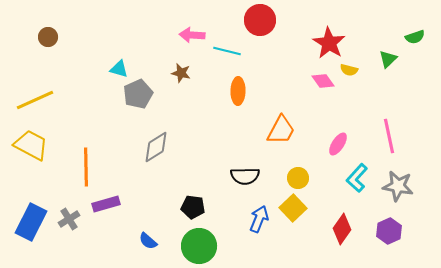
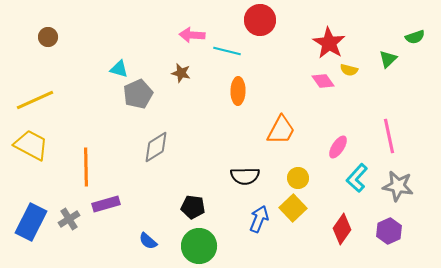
pink ellipse: moved 3 px down
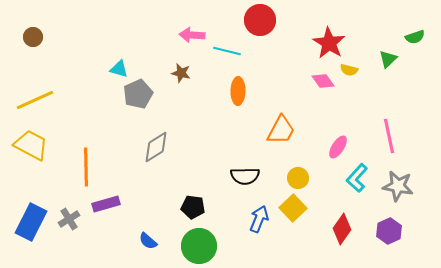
brown circle: moved 15 px left
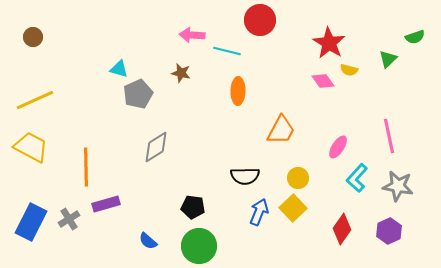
yellow trapezoid: moved 2 px down
blue arrow: moved 7 px up
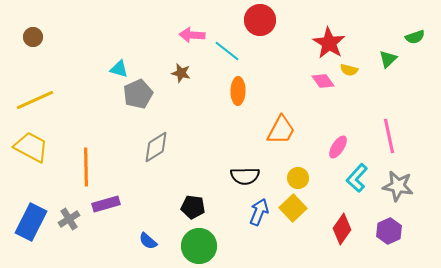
cyan line: rotated 24 degrees clockwise
